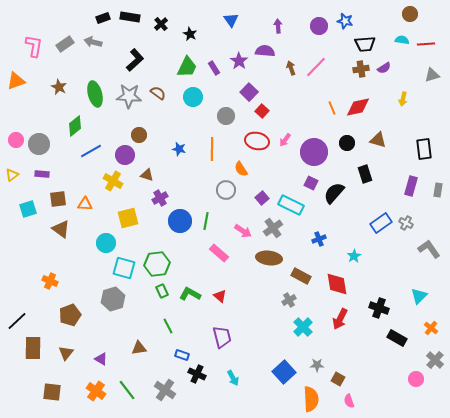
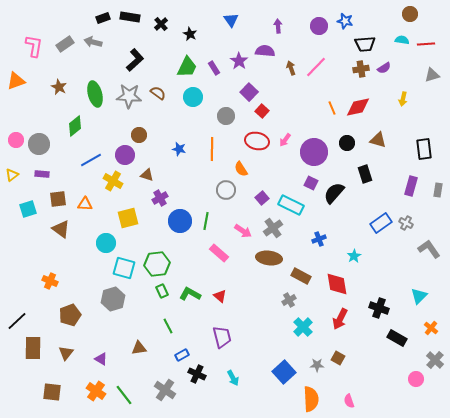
blue line at (91, 151): moved 9 px down
blue rectangle at (182, 355): rotated 48 degrees counterclockwise
brown square at (338, 379): moved 21 px up
green line at (127, 390): moved 3 px left, 5 px down
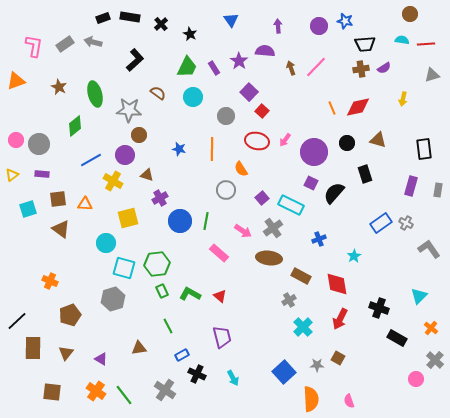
gray star at (129, 96): moved 14 px down
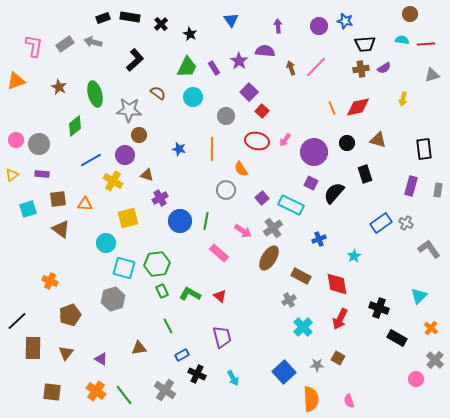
brown ellipse at (269, 258): rotated 65 degrees counterclockwise
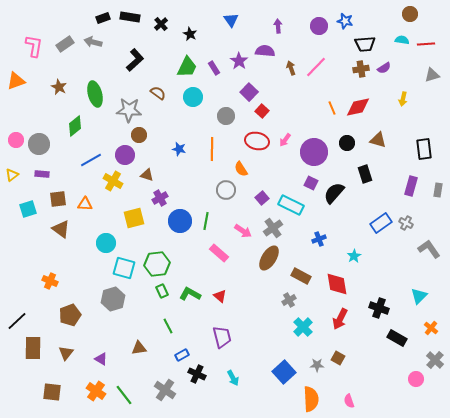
yellow square at (128, 218): moved 6 px right
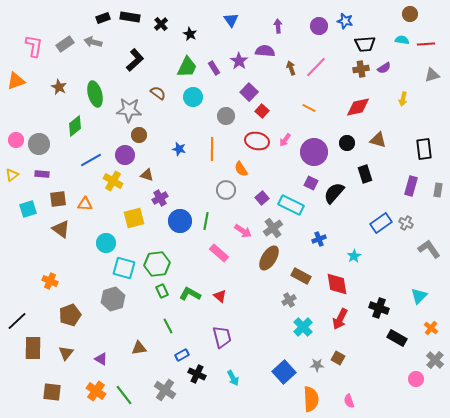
orange line at (332, 108): moved 23 px left; rotated 40 degrees counterclockwise
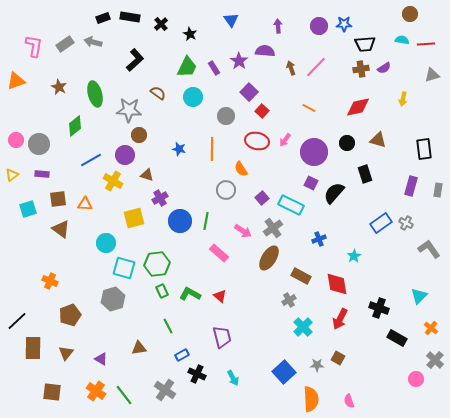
blue star at (345, 21): moved 1 px left, 3 px down; rotated 14 degrees counterclockwise
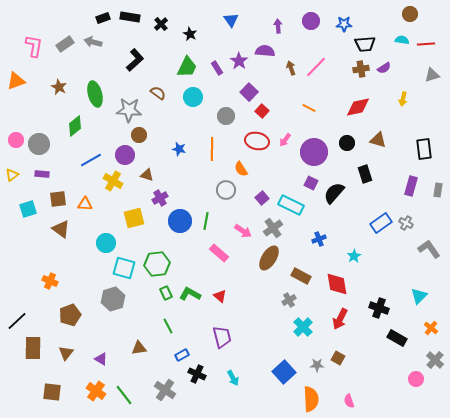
purple circle at (319, 26): moved 8 px left, 5 px up
purple rectangle at (214, 68): moved 3 px right
green rectangle at (162, 291): moved 4 px right, 2 px down
